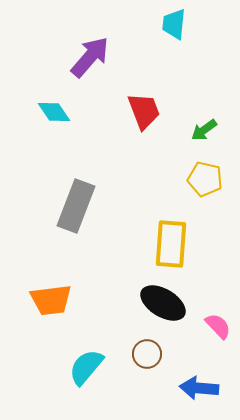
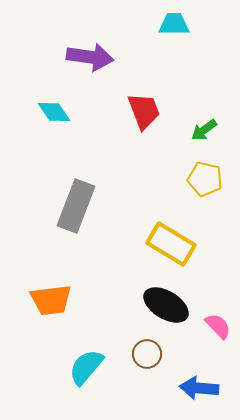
cyan trapezoid: rotated 84 degrees clockwise
purple arrow: rotated 57 degrees clockwise
yellow rectangle: rotated 63 degrees counterclockwise
black ellipse: moved 3 px right, 2 px down
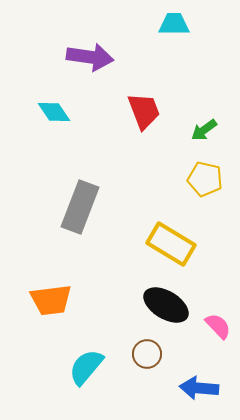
gray rectangle: moved 4 px right, 1 px down
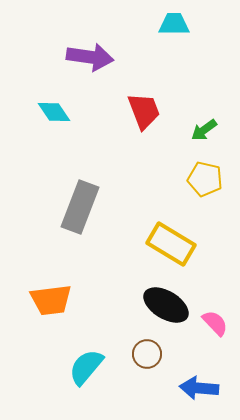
pink semicircle: moved 3 px left, 3 px up
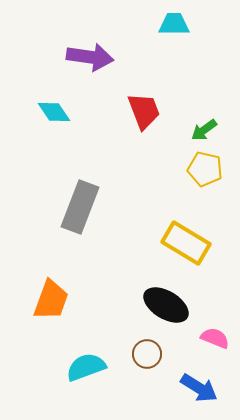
yellow pentagon: moved 10 px up
yellow rectangle: moved 15 px right, 1 px up
orange trapezoid: rotated 63 degrees counterclockwise
pink semicircle: moved 15 px down; rotated 24 degrees counterclockwise
cyan semicircle: rotated 30 degrees clockwise
blue arrow: rotated 153 degrees counterclockwise
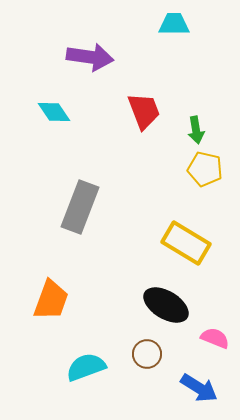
green arrow: moved 8 px left; rotated 64 degrees counterclockwise
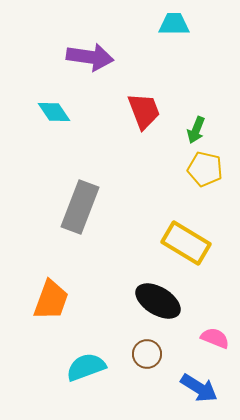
green arrow: rotated 32 degrees clockwise
black ellipse: moved 8 px left, 4 px up
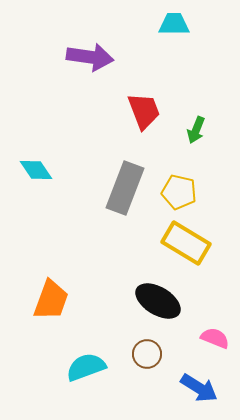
cyan diamond: moved 18 px left, 58 px down
yellow pentagon: moved 26 px left, 23 px down
gray rectangle: moved 45 px right, 19 px up
